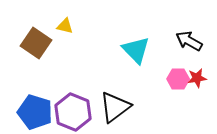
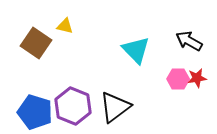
purple hexagon: moved 6 px up
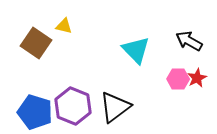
yellow triangle: moved 1 px left
red star: rotated 18 degrees counterclockwise
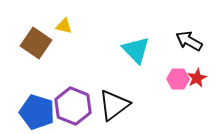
black triangle: moved 1 px left, 2 px up
blue pentagon: moved 2 px right
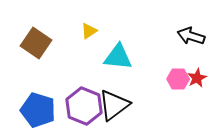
yellow triangle: moved 25 px right, 5 px down; rotated 48 degrees counterclockwise
black arrow: moved 2 px right, 5 px up; rotated 12 degrees counterclockwise
cyan triangle: moved 18 px left, 7 px down; rotated 40 degrees counterclockwise
purple hexagon: moved 11 px right
blue pentagon: moved 1 px right, 2 px up
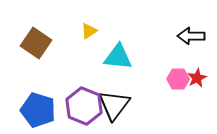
black arrow: rotated 16 degrees counterclockwise
black triangle: rotated 16 degrees counterclockwise
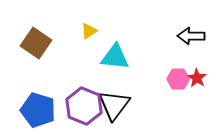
cyan triangle: moved 3 px left
red star: rotated 12 degrees counterclockwise
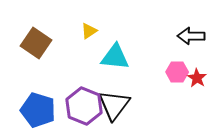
pink hexagon: moved 1 px left, 7 px up
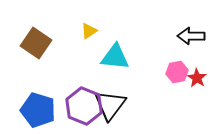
pink hexagon: rotated 10 degrees counterclockwise
black triangle: moved 4 px left
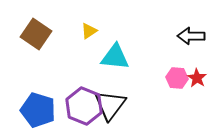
brown square: moved 9 px up
pink hexagon: moved 6 px down; rotated 15 degrees clockwise
